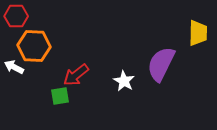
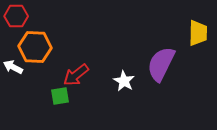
orange hexagon: moved 1 px right, 1 px down
white arrow: moved 1 px left
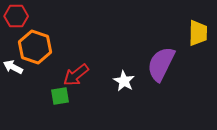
orange hexagon: rotated 16 degrees clockwise
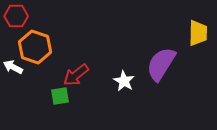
purple semicircle: rotated 6 degrees clockwise
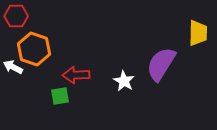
orange hexagon: moved 1 px left, 2 px down
red arrow: rotated 36 degrees clockwise
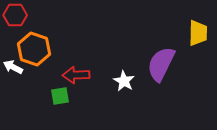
red hexagon: moved 1 px left, 1 px up
purple semicircle: rotated 6 degrees counterclockwise
